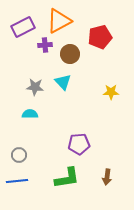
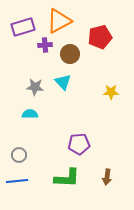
purple rectangle: rotated 10 degrees clockwise
green L-shape: rotated 12 degrees clockwise
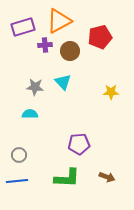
brown circle: moved 3 px up
brown arrow: rotated 77 degrees counterclockwise
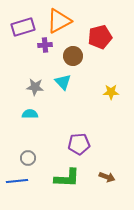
brown circle: moved 3 px right, 5 px down
gray circle: moved 9 px right, 3 px down
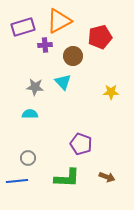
purple pentagon: moved 2 px right; rotated 25 degrees clockwise
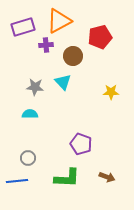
purple cross: moved 1 px right
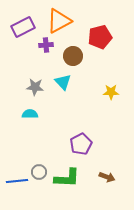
purple rectangle: rotated 10 degrees counterclockwise
purple pentagon: rotated 25 degrees clockwise
gray circle: moved 11 px right, 14 px down
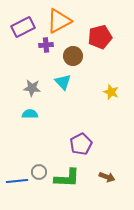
gray star: moved 3 px left, 1 px down
yellow star: rotated 21 degrees clockwise
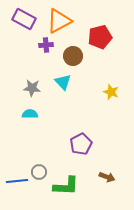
purple rectangle: moved 1 px right, 8 px up; rotated 55 degrees clockwise
green L-shape: moved 1 px left, 8 px down
